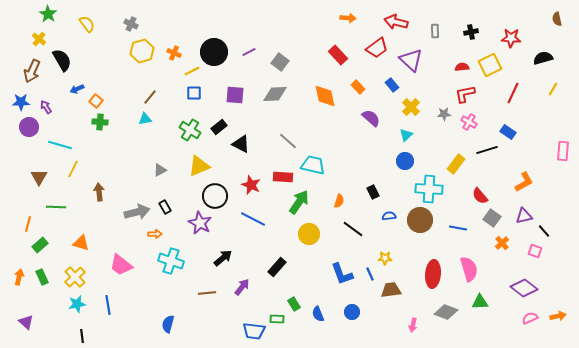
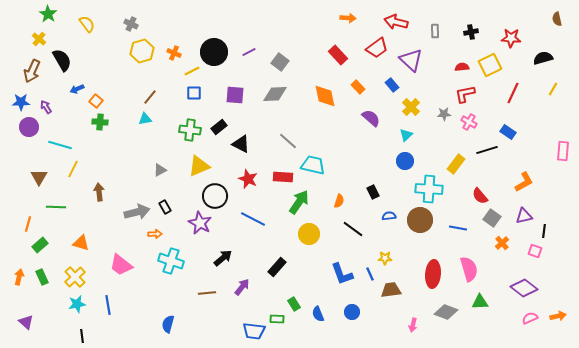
green cross at (190, 130): rotated 25 degrees counterclockwise
red star at (251, 185): moved 3 px left, 6 px up
black line at (544, 231): rotated 48 degrees clockwise
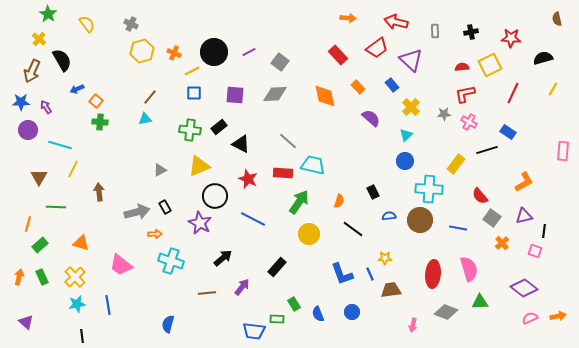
purple circle at (29, 127): moved 1 px left, 3 px down
red rectangle at (283, 177): moved 4 px up
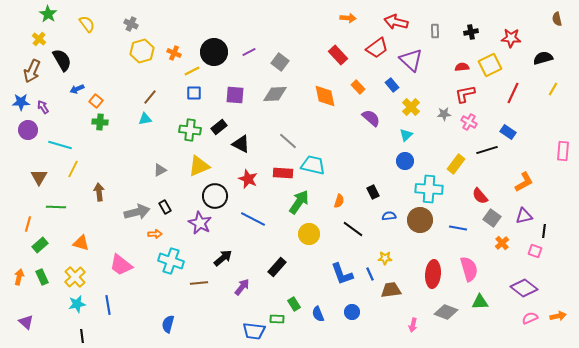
purple arrow at (46, 107): moved 3 px left
brown line at (207, 293): moved 8 px left, 10 px up
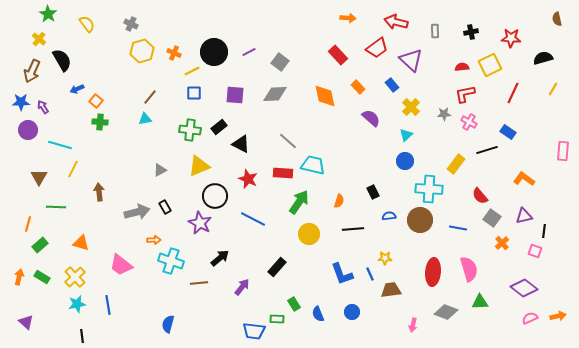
orange L-shape at (524, 182): moved 3 px up; rotated 115 degrees counterclockwise
black line at (353, 229): rotated 40 degrees counterclockwise
orange arrow at (155, 234): moved 1 px left, 6 px down
black arrow at (223, 258): moved 3 px left
red ellipse at (433, 274): moved 2 px up
green rectangle at (42, 277): rotated 35 degrees counterclockwise
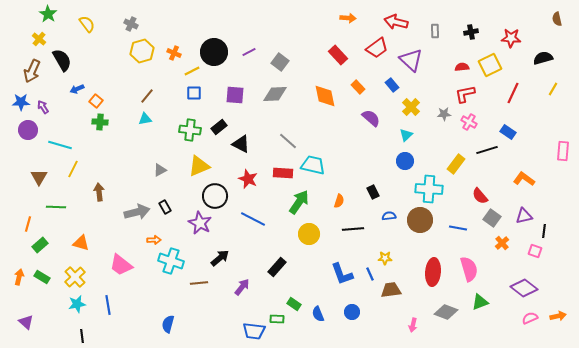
brown line at (150, 97): moved 3 px left, 1 px up
green triangle at (480, 302): rotated 18 degrees counterclockwise
green rectangle at (294, 304): rotated 24 degrees counterclockwise
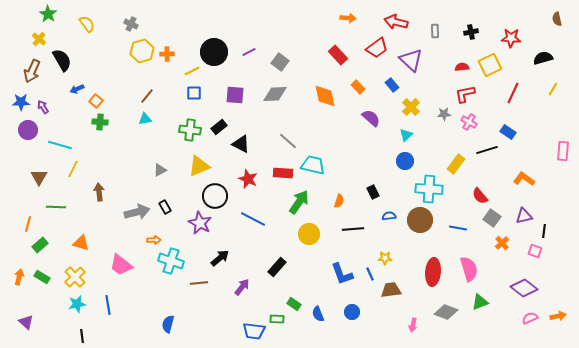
orange cross at (174, 53): moved 7 px left, 1 px down; rotated 24 degrees counterclockwise
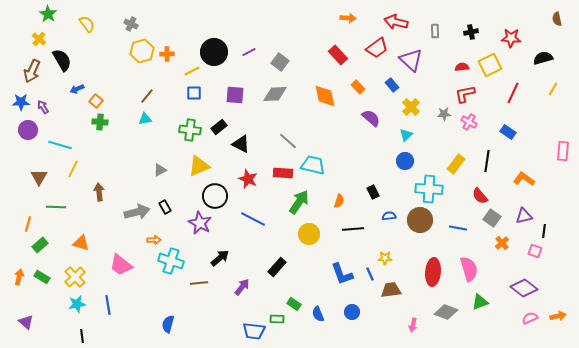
black line at (487, 150): moved 11 px down; rotated 65 degrees counterclockwise
